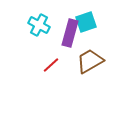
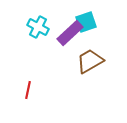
cyan cross: moved 1 px left, 2 px down
purple rectangle: rotated 32 degrees clockwise
red line: moved 23 px left, 25 px down; rotated 36 degrees counterclockwise
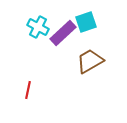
purple rectangle: moved 7 px left
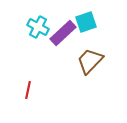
brown trapezoid: rotated 16 degrees counterclockwise
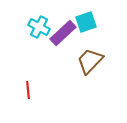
cyan cross: moved 1 px right
red line: rotated 18 degrees counterclockwise
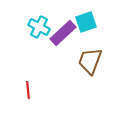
brown trapezoid: rotated 24 degrees counterclockwise
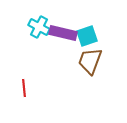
cyan square: moved 1 px right, 14 px down
purple rectangle: rotated 56 degrees clockwise
red line: moved 4 px left, 2 px up
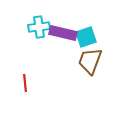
cyan cross: rotated 35 degrees counterclockwise
cyan square: moved 1 px left, 1 px down
red line: moved 1 px right, 5 px up
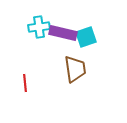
brown trapezoid: moved 15 px left, 8 px down; rotated 152 degrees clockwise
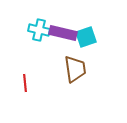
cyan cross: moved 3 px down; rotated 20 degrees clockwise
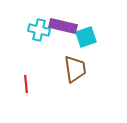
purple rectangle: moved 7 px up
red line: moved 1 px right, 1 px down
